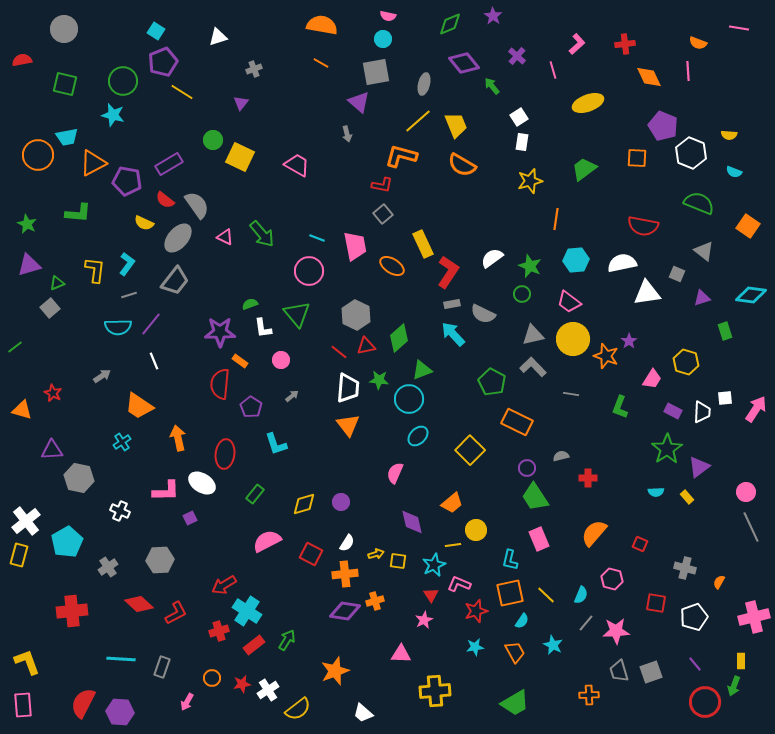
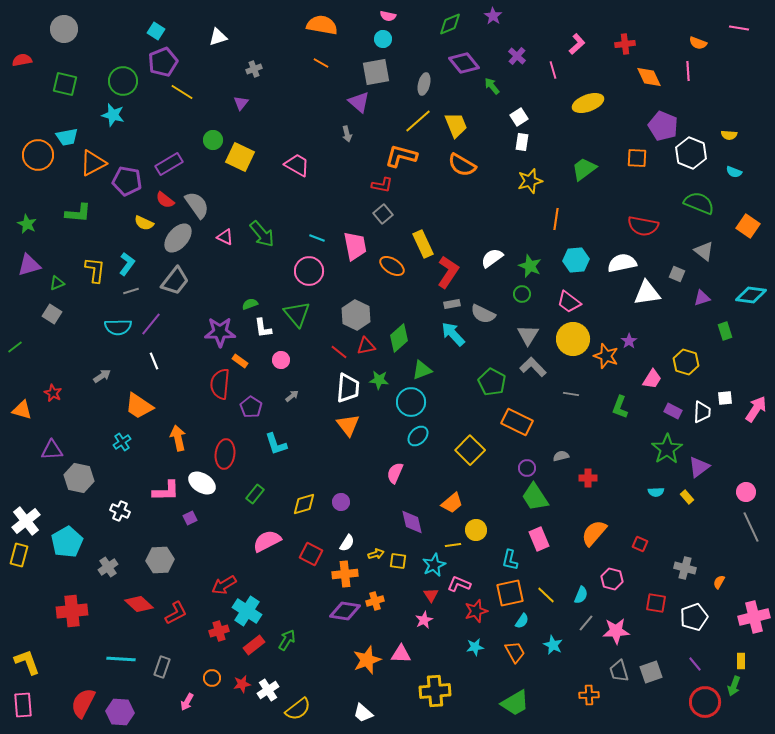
gray line at (129, 295): moved 2 px right, 4 px up
gray square at (50, 308): moved 2 px right, 6 px down; rotated 18 degrees counterclockwise
gray triangle at (533, 335): moved 5 px left; rotated 45 degrees counterclockwise
cyan circle at (409, 399): moved 2 px right, 3 px down
orange star at (335, 671): moved 32 px right, 11 px up
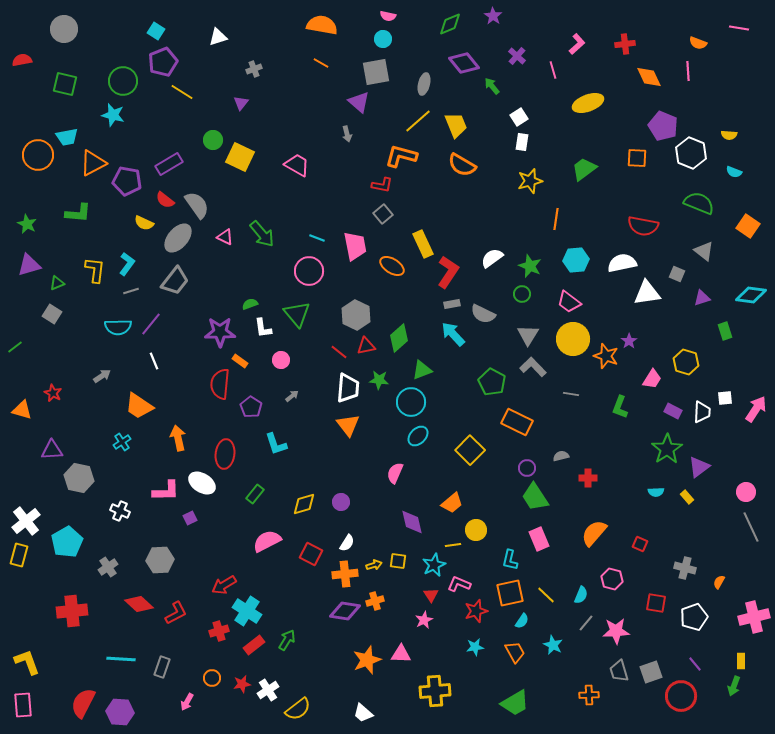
yellow arrow at (376, 554): moved 2 px left, 11 px down
red circle at (705, 702): moved 24 px left, 6 px up
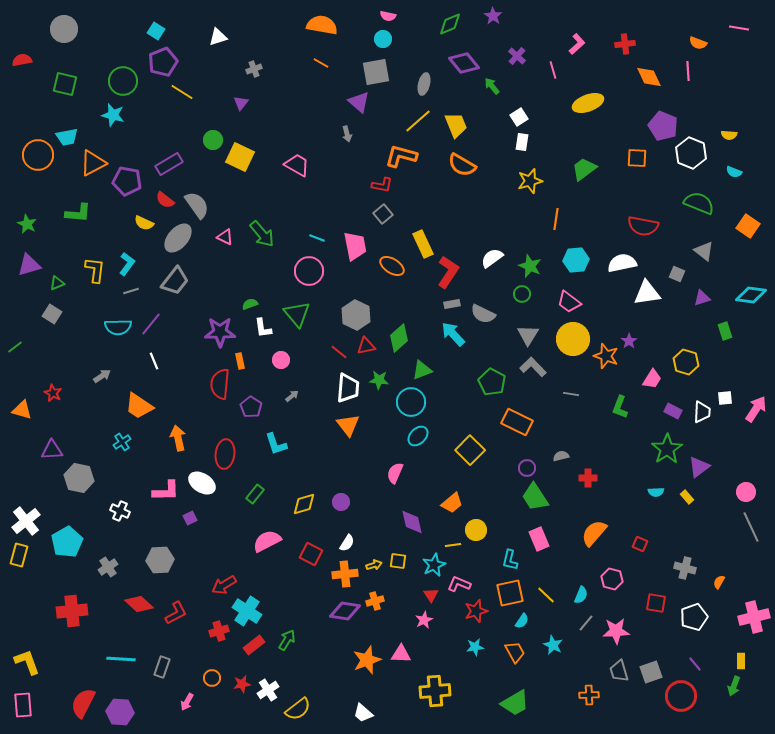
orange rectangle at (240, 361): rotated 42 degrees clockwise
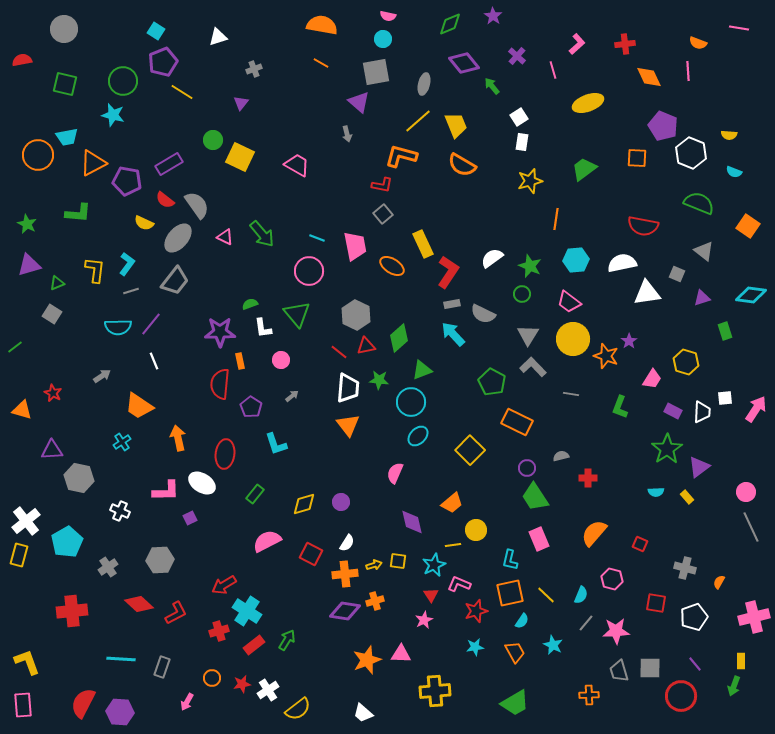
gray square at (651, 672): moved 1 px left, 4 px up; rotated 20 degrees clockwise
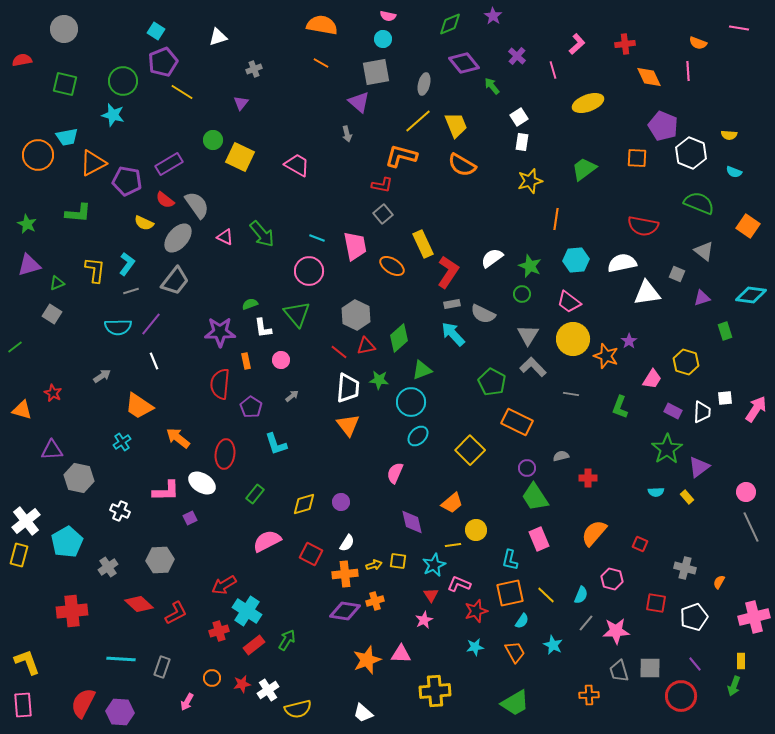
orange rectangle at (240, 361): moved 6 px right
orange arrow at (178, 438): rotated 40 degrees counterclockwise
yellow semicircle at (298, 709): rotated 24 degrees clockwise
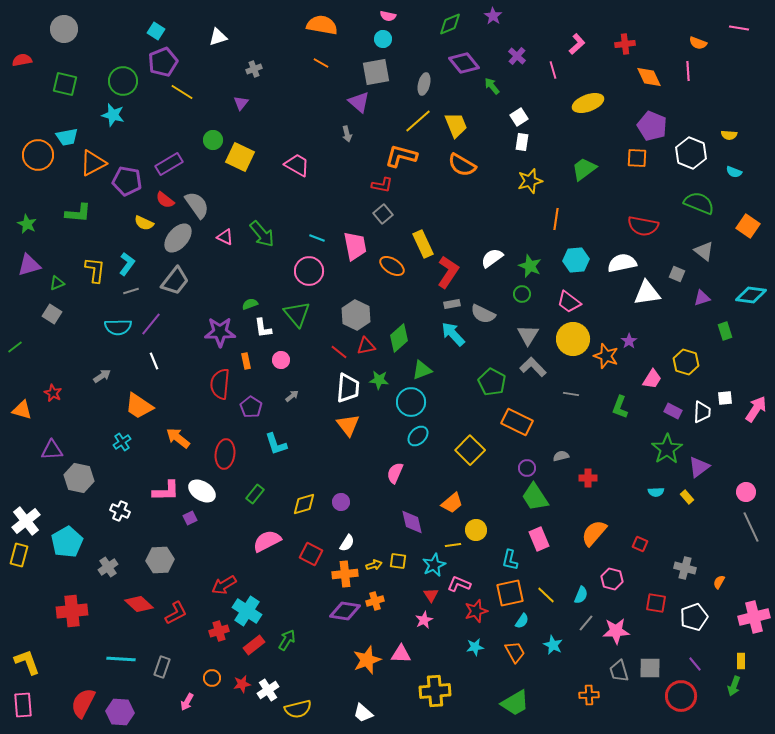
purple pentagon at (663, 126): moved 11 px left
white ellipse at (202, 483): moved 8 px down
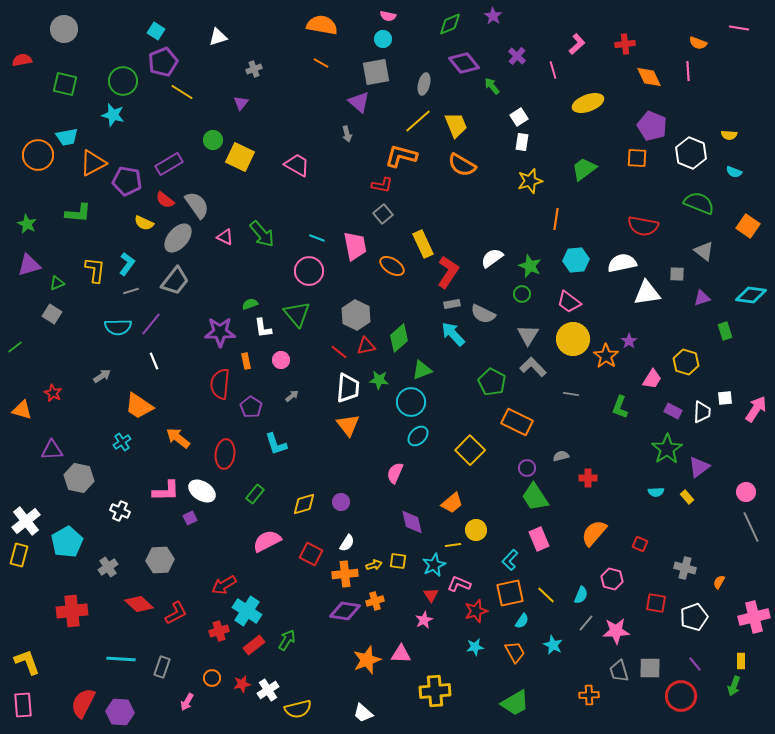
gray square at (677, 274): rotated 21 degrees counterclockwise
orange star at (606, 356): rotated 15 degrees clockwise
cyan L-shape at (510, 560): rotated 30 degrees clockwise
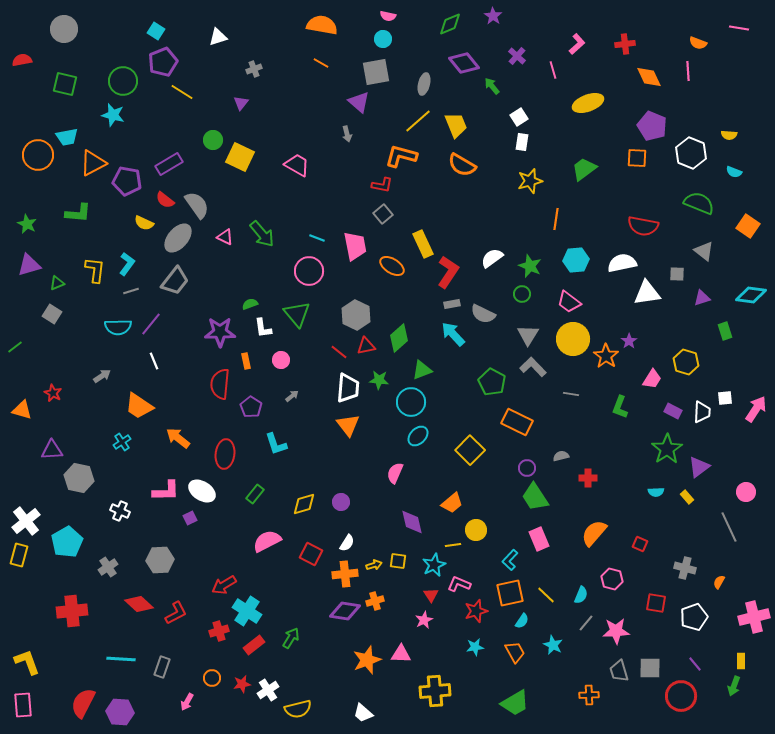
gray line at (751, 527): moved 22 px left
green arrow at (287, 640): moved 4 px right, 2 px up
